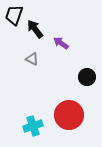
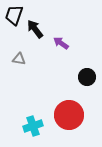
gray triangle: moved 13 px left; rotated 16 degrees counterclockwise
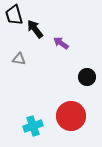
black trapezoid: rotated 35 degrees counterclockwise
red circle: moved 2 px right, 1 px down
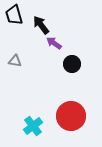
black arrow: moved 6 px right, 4 px up
purple arrow: moved 7 px left
gray triangle: moved 4 px left, 2 px down
black circle: moved 15 px left, 13 px up
cyan cross: rotated 18 degrees counterclockwise
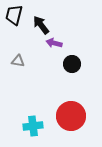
black trapezoid: rotated 30 degrees clockwise
purple arrow: rotated 21 degrees counterclockwise
gray triangle: moved 3 px right
cyan cross: rotated 30 degrees clockwise
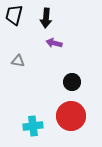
black arrow: moved 5 px right, 7 px up; rotated 138 degrees counterclockwise
black circle: moved 18 px down
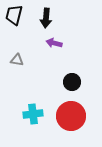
gray triangle: moved 1 px left, 1 px up
cyan cross: moved 12 px up
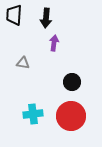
black trapezoid: rotated 10 degrees counterclockwise
purple arrow: rotated 84 degrees clockwise
gray triangle: moved 6 px right, 3 px down
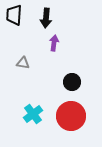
cyan cross: rotated 30 degrees counterclockwise
